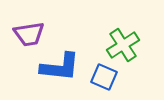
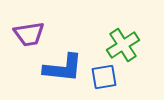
blue L-shape: moved 3 px right, 1 px down
blue square: rotated 32 degrees counterclockwise
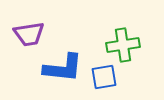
green cross: rotated 24 degrees clockwise
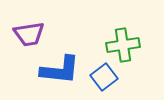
blue L-shape: moved 3 px left, 2 px down
blue square: rotated 28 degrees counterclockwise
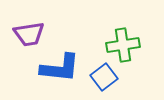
blue L-shape: moved 2 px up
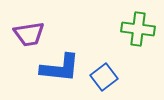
green cross: moved 15 px right, 16 px up; rotated 16 degrees clockwise
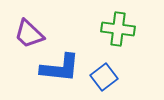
green cross: moved 20 px left
purple trapezoid: rotated 52 degrees clockwise
